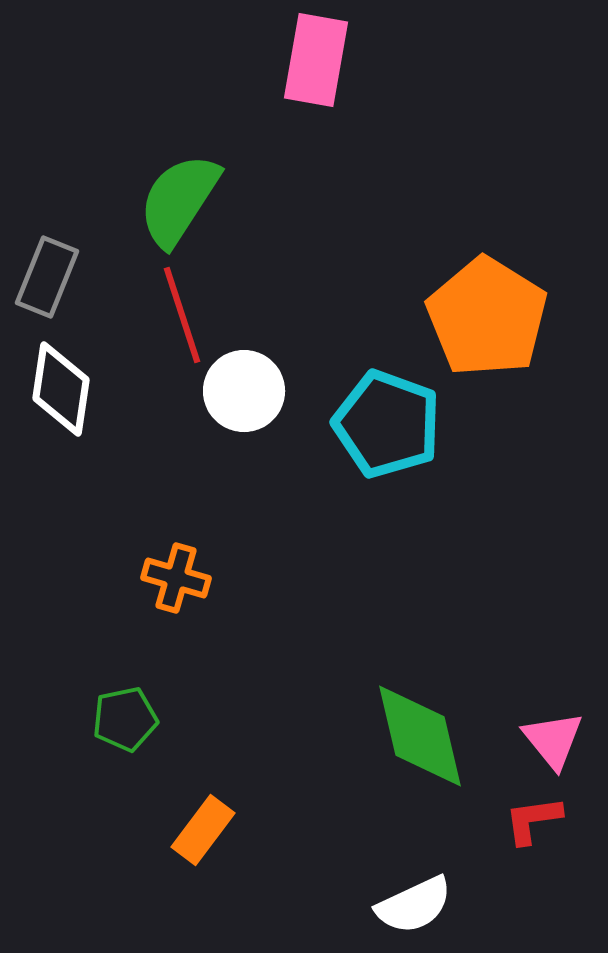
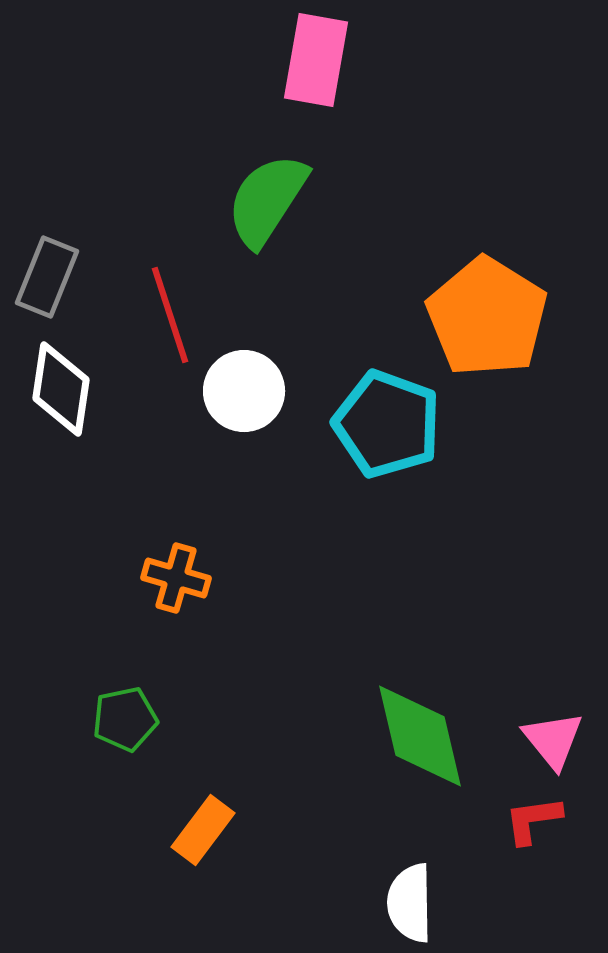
green semicircle: moved 88 px right
red line: moved 12 px left
white semicircle: moved 4 px left, 2 px up; rotated 114 degrees clockwise
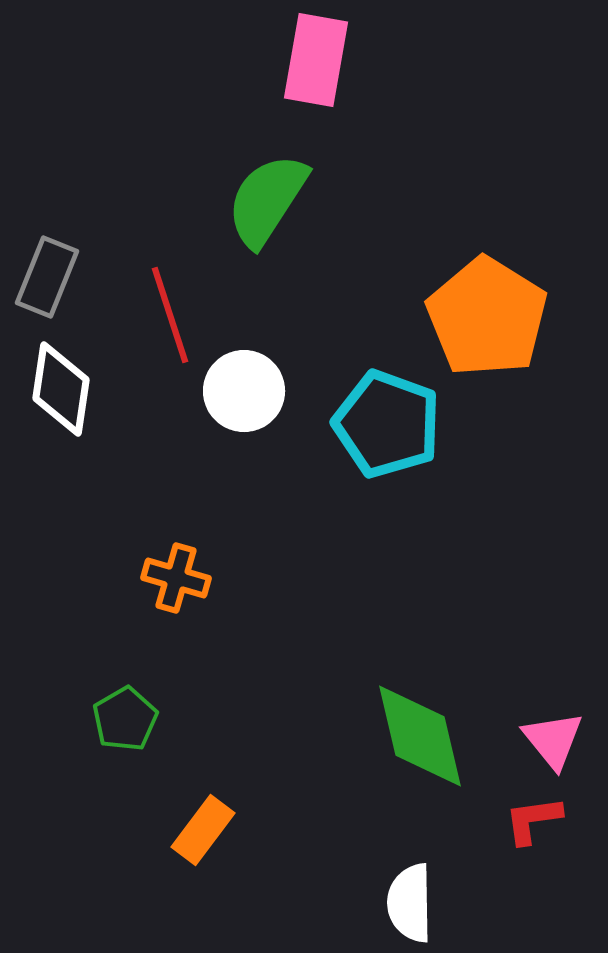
green pentagon: rotated 18 degrees counterclockwise
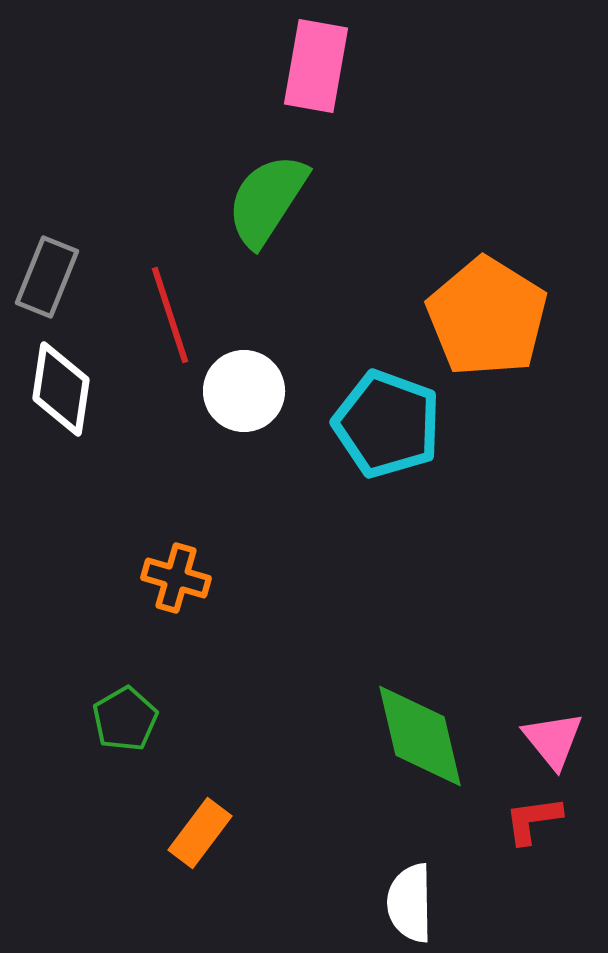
pink rectangle: moved 6 px down
orange rectangle: moved 3 px left, 3 px down
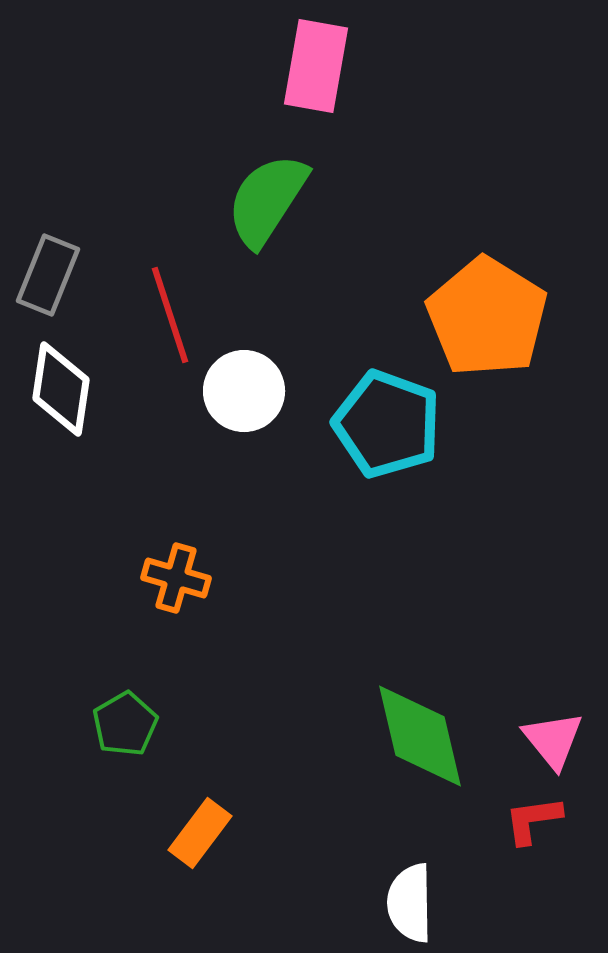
gray rectangle: moved 1 px right, 2 px up
green pentagon: moved 5 px down
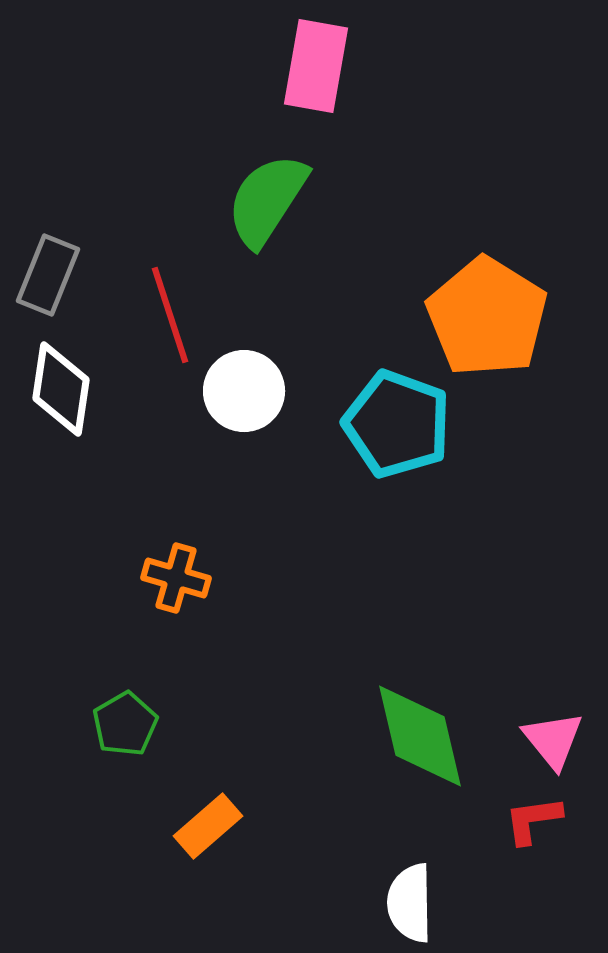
cyan pentagon: moved 10 px right
orange rectangle: moved 8 px right, 7 px up; rotated 12 degrees clockwise
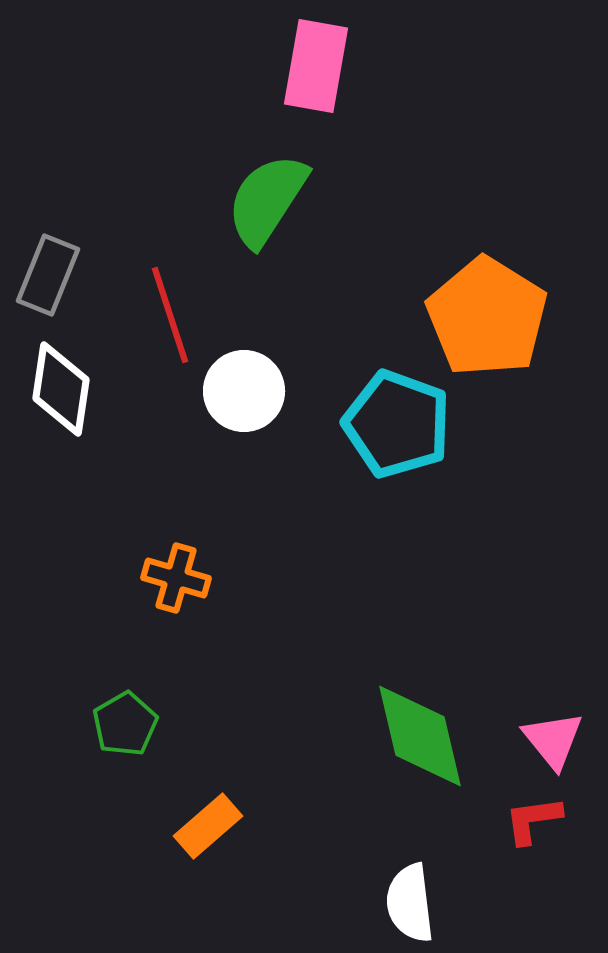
white semicircle: rotated 6 degrees counterclockwise
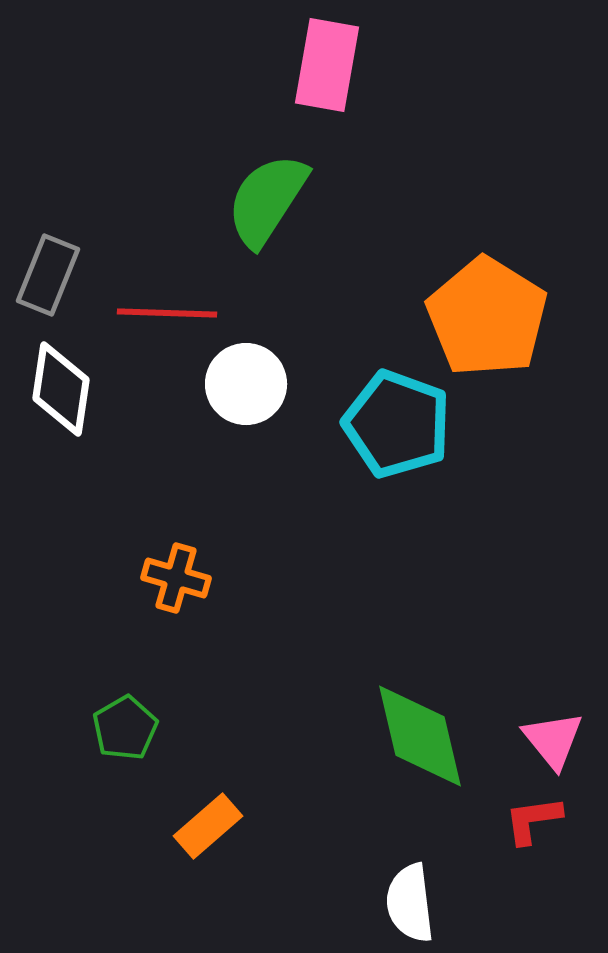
pink rectangle: moved 11 px right, 1 px up
red line: moved 3 px left, 2 px up; rotated 70 degrees counterclockwise
white circle: moved 2 px right, 7 px up
green pentagon: moved 4 px down
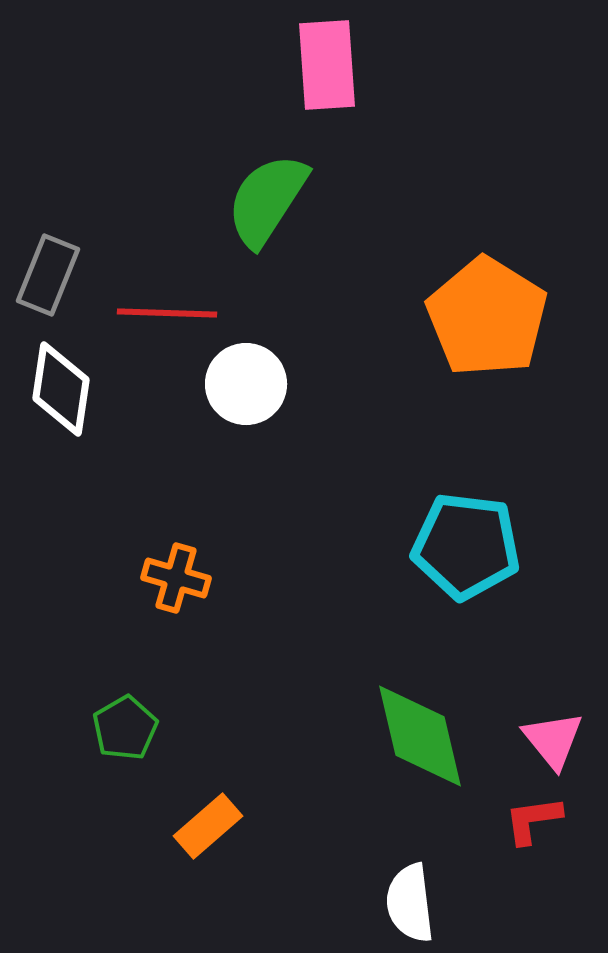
pink rectangle: rotated 14 degrees counterclockwise
cyan pentagon: moved 69 px right, 122 px down; rotated 13 degrees counterclockwise
